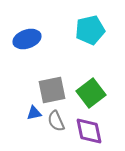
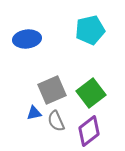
blue ellipse: rotated 12 degrees clockwise
gray square: rotated 12 degrees counterclockwise
purple diamond: rotated 64 degrees clockwise
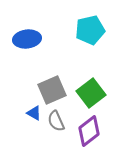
blue triangle: rotated 42 degrees clockwise
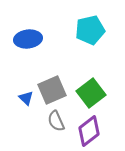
blue ellipse: moved 1 px right
blue triangle: moved 8 px left, 15 px up; rotated 14 degrees clockwise
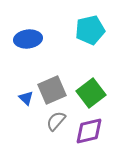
gray semicircle: rotated 65 degrees clockwise
purple diamond: rotated 24 degrees clockwise
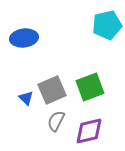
cyan pentagon: moved 17 px right, 5 px up
blue ellipse: moved 4 px left, 1 px up
green square: moved 1 px left, 6 px up; rotated 16 degrees clockwise
gray semicircle: rotated 15 degrees counterclockwise
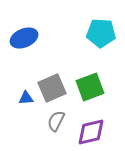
cyan pentagon: moved 6 px left, 8 px down; rotated 16 degrees clockwise
blue ellipse: rotated 16 degrees counterclockwise
gray square: moved 2 px up
blue triangle: rotated 49 degrees counterclockwise
purple diamond: moved 2 px right, 1 px down
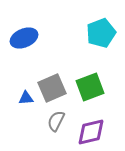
cyan pentagon: rotated 24 degrees counterclockwise
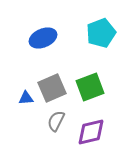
blue ellipse: moved 19 px right
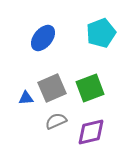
blue ellipse: rotated 28 degrees counterclockwise
green square: moved 1 px down
gray semicircle: rotated 40 degrees clockwise
